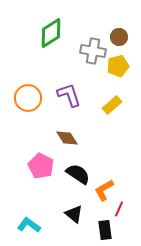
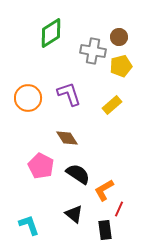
yellow pentagon: moved 3 px right
purple L-shape: moved 1 px up
cyan L-shape: rotated 35 degrees clockwise
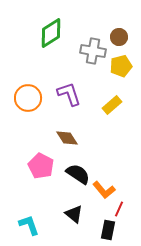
orange L-shape: rotated 100 degrees counterclockwise
black rectangle: moved 3 px right; rotated 18 degrees clockwise
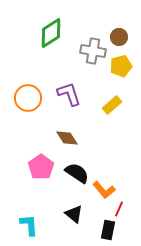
pink pentagon: moved 1 px down; rotated 10 degrees clockwise
black semicircle: moved 1 px left, 1 px up
cyan L-shape: rotated 15 degrees clockwise
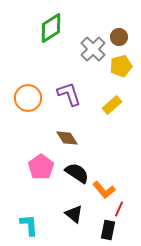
green diamond: moved 5 px up
gray cross: moved 2 px up; rotated 35 degrees clockwise
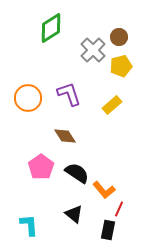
gray cross: moved 1 px down
brown diamond: moved 2 px left, 2 px up
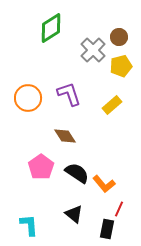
orange L-shape: moved 6 px up
black rectangle: moved 1 px left, 1 px up
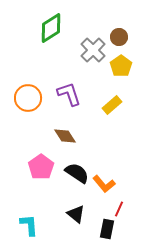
yellow pentagon: rotated 20 degrees counterclockwise
black triangle: moved 2 px right
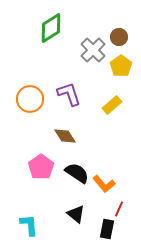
orange circle: moved 2 px right, 1 px down
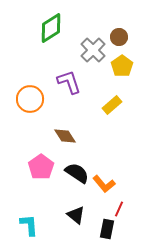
yellow pentagon: moved 1 px right
purple L-shape: moved 12 px up
black triangle: moved 1 px down
